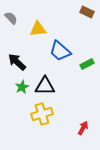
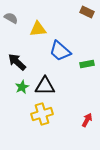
gray semicircle: rotated 16 degrees counterclockwise
green rectangle: rotated 16 degrees clockwise
red arrow: moved 4 px right, 8 px up
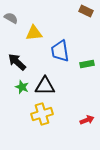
brown rectangle: moved 1 px left, 1 px up
yellow triangle: moved 4 px left, 4 px down
blue trapezoid: rotated 40 degrees clockwise
green star: rotated 24 degrees counterclockwise
red arrow: rotated 40 degrees clockwise
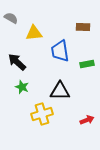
brown rectangle: moved 3 px left, 16 px down; rotated 24 degrees counterclockwise
black triangle: moved 15 px right, 5 px down
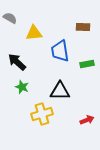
gray semicircle: moved 1 px left
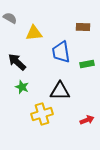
blue trapezoid: moved 1 px right, 1 px down
